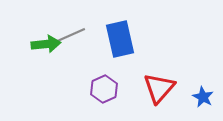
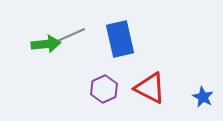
red triangle: moved 9 px left; rotated 44 degrees counterclockwise
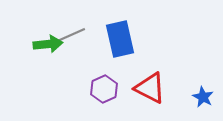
green arrow: moved 2 px right
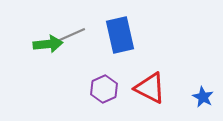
blue rectangle: moved 4 px up
